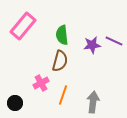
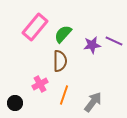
pink rectangle: moved 12 px right, 1 px down
green semicircle: moved 1 px right, 1 px up; rotated 48 degrees clockwise
brown semicircle: rotated 15 degrees counterclockwise
pink cross: moved 1 px left, 1 px down
orange line: moved 1 px right
gray arrow: rotated 30 degrees clockwise
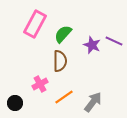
pink rectangle: moved 3 px up; rotated 12 degrees counterclockwise
purple star: rotated 30 degrees clockwise
orange line: moved 2 px down; rotated 36 degrees clockwise
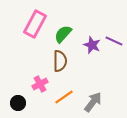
black circle: moved 3 px right
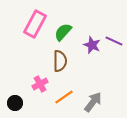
green semicircle: moved 2 px up
black circle: moved 3 px left
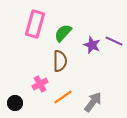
pink rectangle: rotated 12 degrees counterclockwise
green semicircle: moved 1 px down
orange line: moved 1 px left
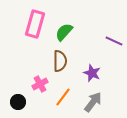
green semicircle: moved 1 px right, 1 px up
purple star: moved 28 px down
orange line: rotated 18 degrees counterclockwise
black circle: moved 3 px right, 1 px up
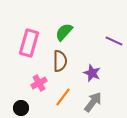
pink rectangle: moved 6 px left, 19 px down
pink cross: moved 1 px left, 1 px up
black circle: moved 3 px right, 6 px down
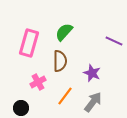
pink cross: moved 1 px left, 1 px up
orange line: moved 2 px right, 1 px up
